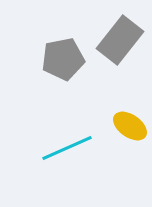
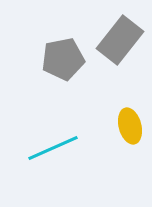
yellow ellipse: rotated 40 degrees clockwise
cyan line: moved 14 px left
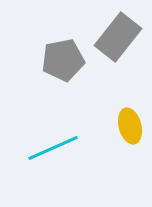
gray rectangle: moved 2 px left, 3 px up
gray pentagon: moved 1 px down
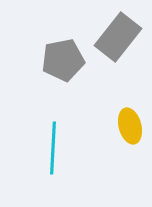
cyan line: rotated 63 degrees counterclockwise
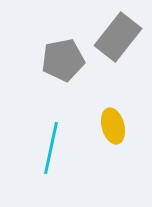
yellow ellipse: moved 17 px left
cyan line: moved 2 px left; rotated 9 degrees clockwise
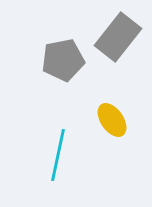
yellow ellipse: moved 1 px left, 6 px up; rotated 20 degrees counterclockwise
cyan line: moved 7 px right, 7 px down
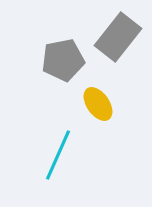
yellow ellipse: moved 14 px left, 16 px up
cyan line: rotated 12 degrees clockwise
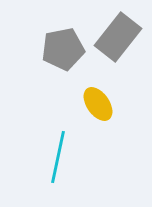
gray pentagon: moved 11 px up
cyan line: moved 2 px down; rotated 12 degrees counterclockwise
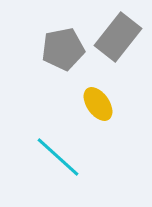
cyan line: rotated 60 degrees counterclockwise
